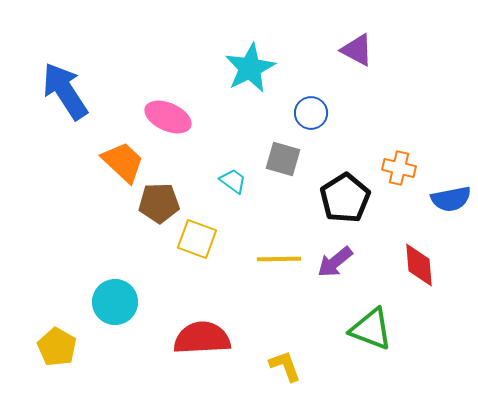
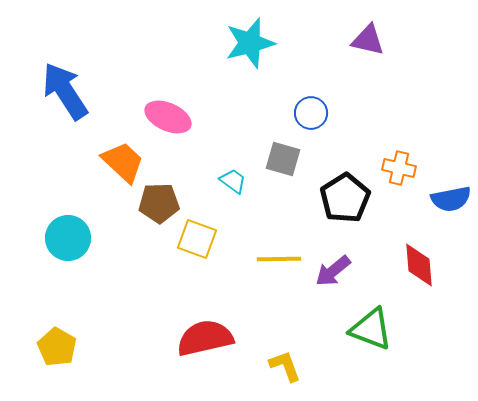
purple triangle: moved 11 px right, 10 px up; rotated 15 degrees counterclockwise
cyan star: moved 25 px up; rotated 12 degrees clockwise
purple arrow: moved 2 px left, 9 px down
cyan circle: moved 47 px left, 64 px up
red semicircle: moved 3 px right; rotated 10 degrees counterclockwise
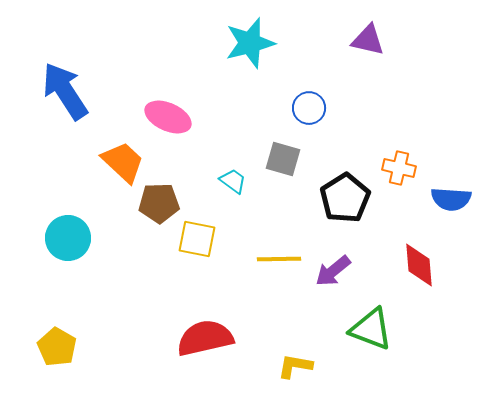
blue circle: moved 2 px left, 5 px up
blue semicircle: rotated 15 degrees clockwise
yellow square: rotated 9 degrees counterclockwise
yellow L-shape: moved 10 px right; rotated 60 degrees counterclockwise
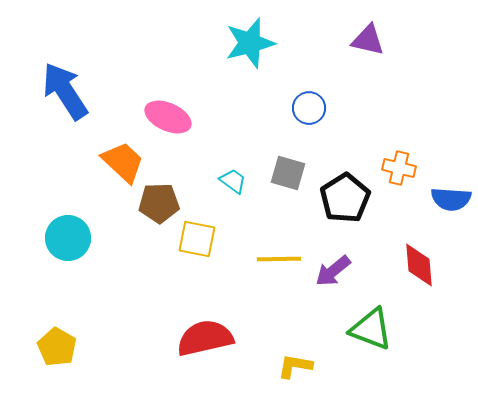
gray square: moved 5 px right, 14 px down
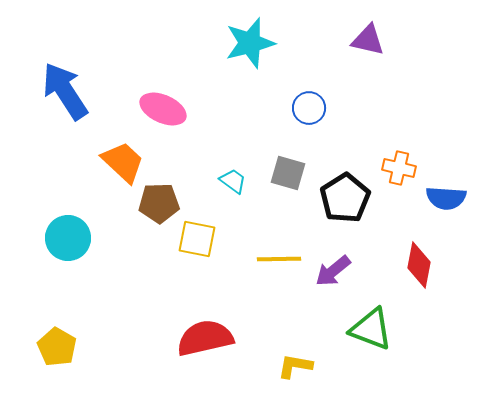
pink ellipse: moved 5 px left, 8 px up
blue semicircle: moved 5 px left, 1 px up
red diamond: rotated 15 degrees clockwise
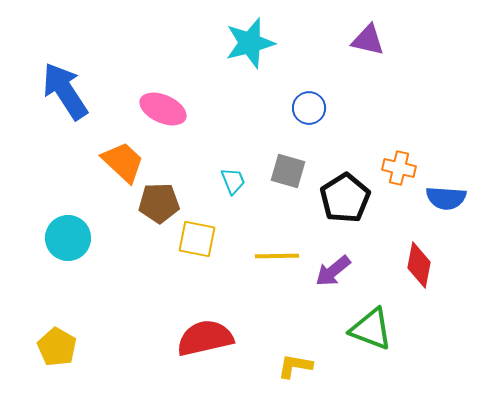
gray square: moved 2 px up
cyan trapezoid: rotated 32 degrees clockwise
yellow line: moved 2 px left, 3 px up
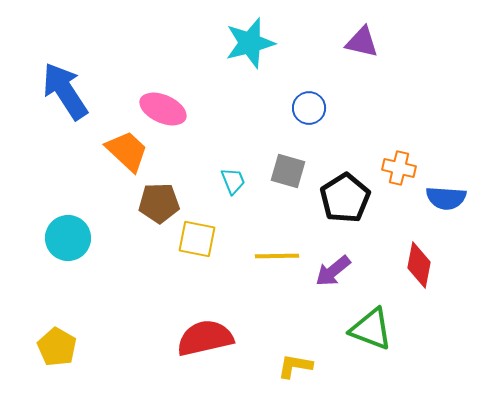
purple triangle: moved 6 px left, 2 px down
orange trapezoid: moved 4 px right, 11 px up
